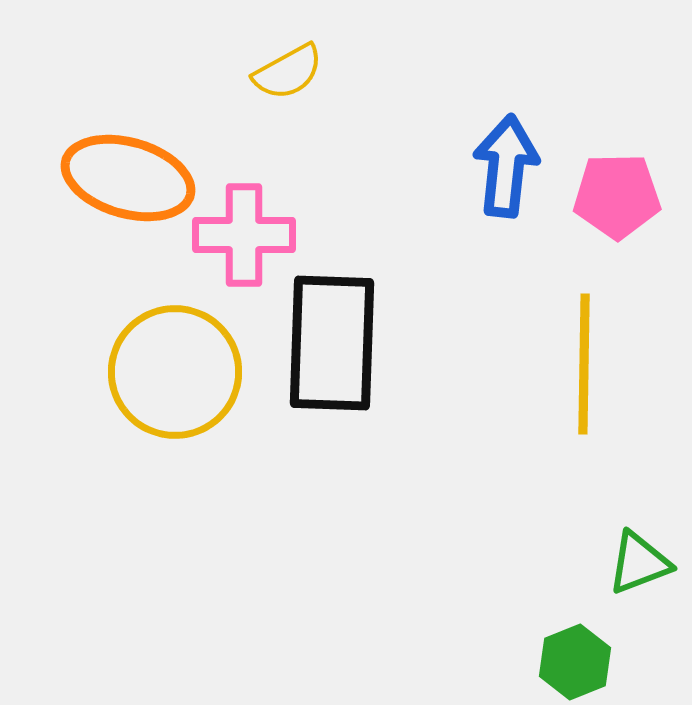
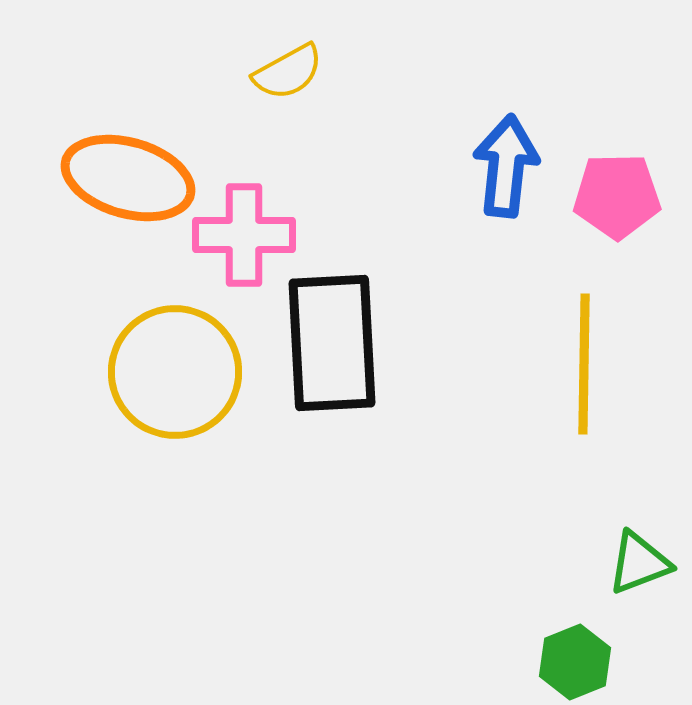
black rectangle: rotated 5 degrees counterclockwise
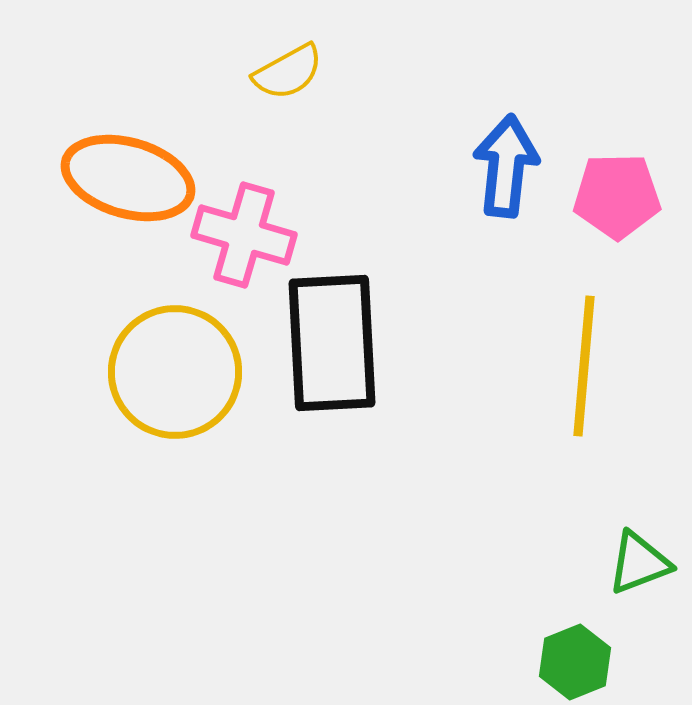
pink cross: rotated 16 degrees clockwise
yellow line: moved 2 px down; rotated 4 degrees clockwise
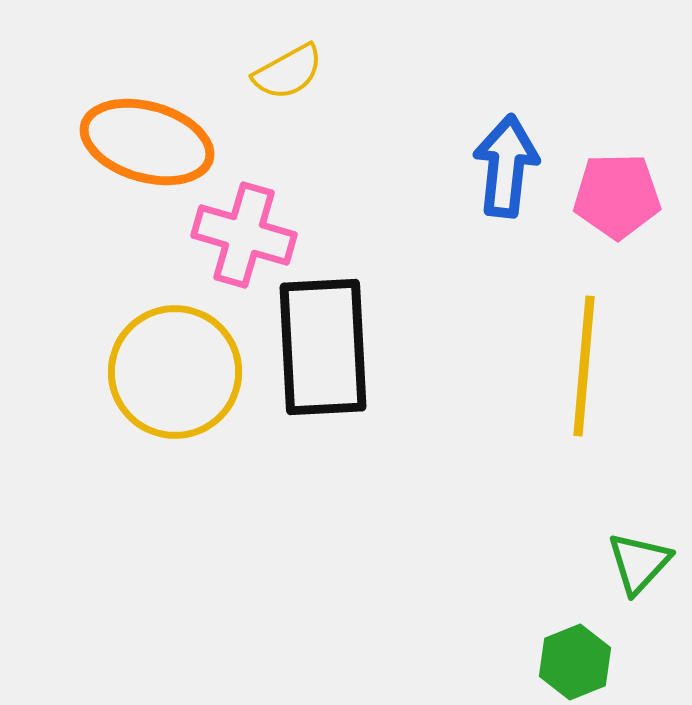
orange ellipse: moved 19 px right, 36 px up
black rectangle: moved 9 px left, 4 px down
green triangle: rotated 26 degrees counterclockwise
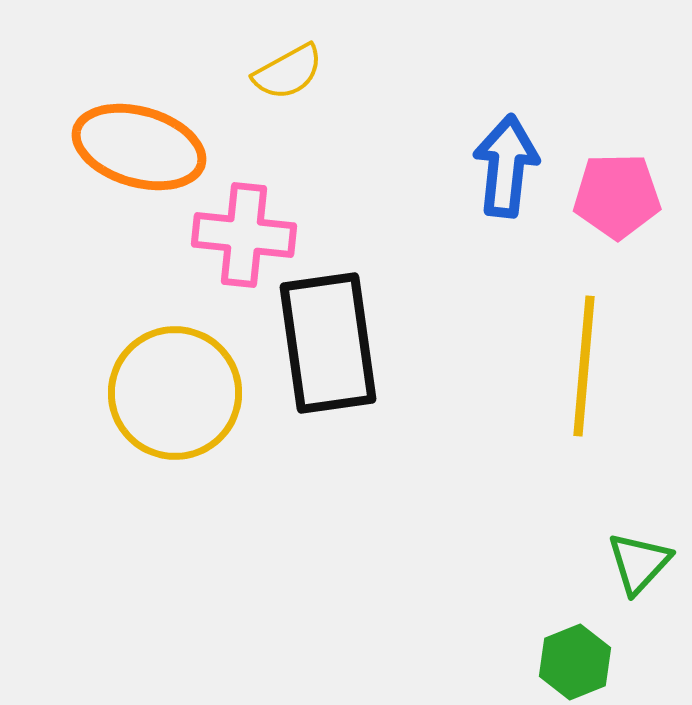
orange ellipse: moved 8 px left, 5 px down
pink cross: rotated 10 degrees counterclockwise
black rectangle: moved 5 px right, 4 px up; rotated 5 degrees counterclockwise
yellow circle: moved 21 px down
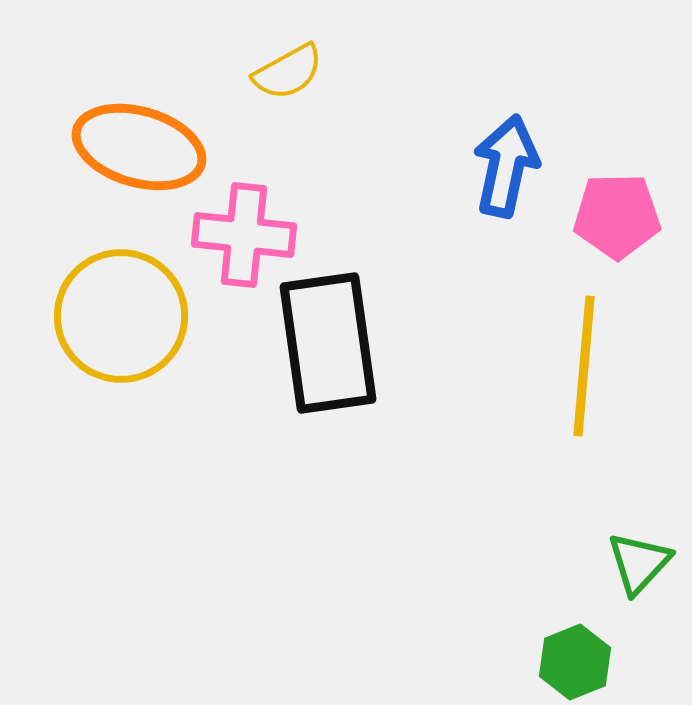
blue arrow: rotated 6 degrees clockwise
pink pentagon: moved 20 px down
yellow circle: moved 54 px left, 77 px up
